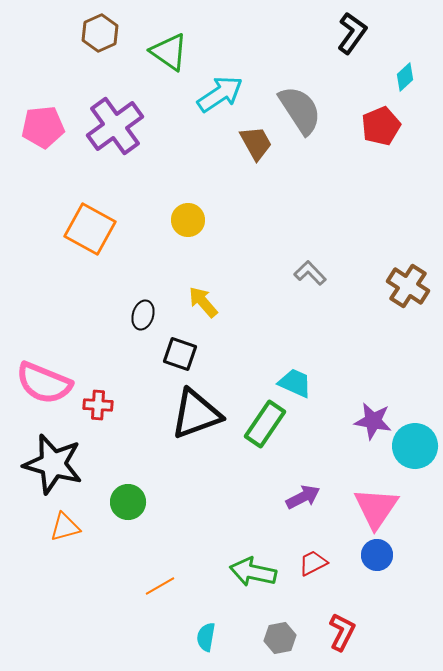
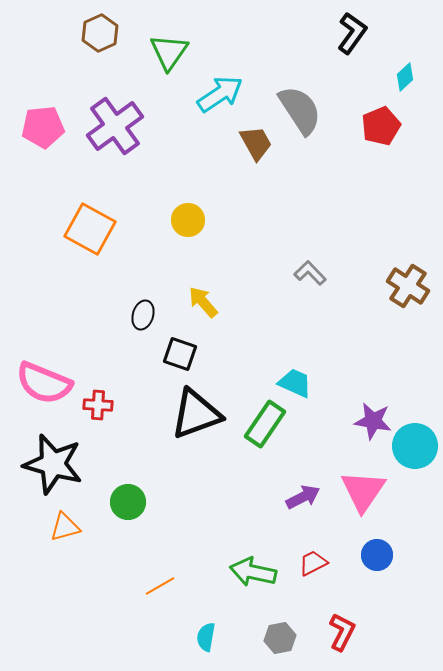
green triangle: rotated 30 degrees clockwise
pink triangle: moved 13 px left, 17 px up
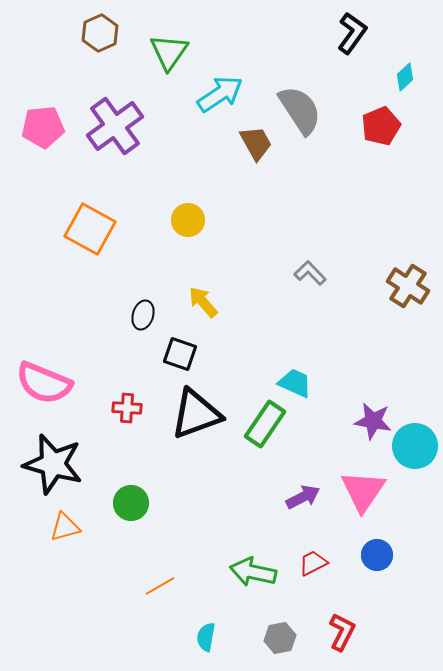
red cross: moved 29 px right, 3 px down
green circle: moved 3 px right, 1 px down
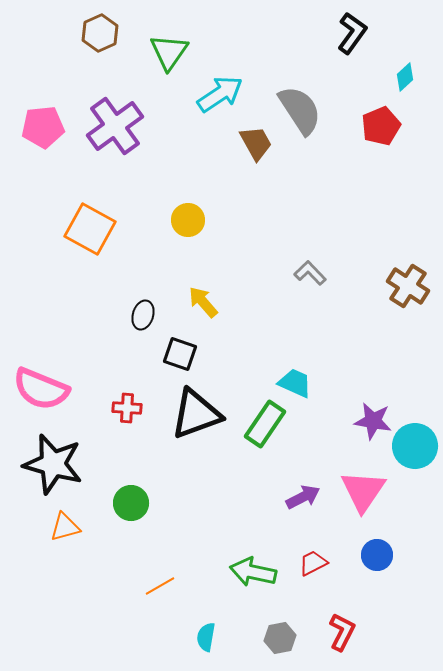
pink semicircle: moved 3 px left, 6 px down
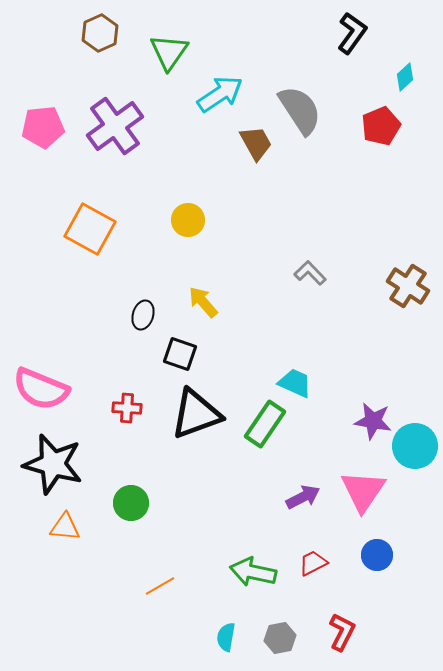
orange triangle: rotated 20 degrees clockwise
cyan semicircle: moved 20 px right
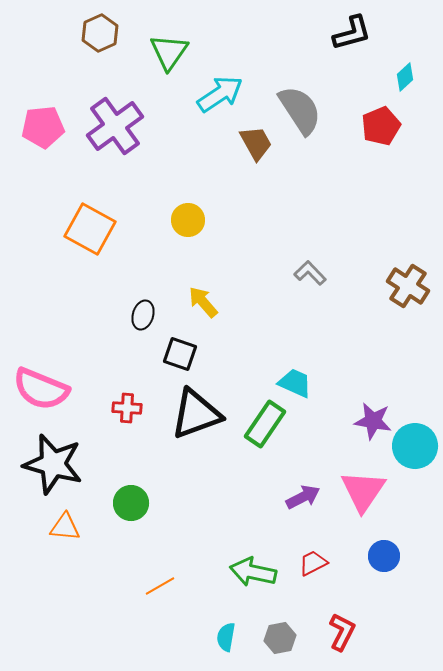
black L-shape: rotated 39 degrees clockwise
blue circle: moved 7 px right, 1 px down
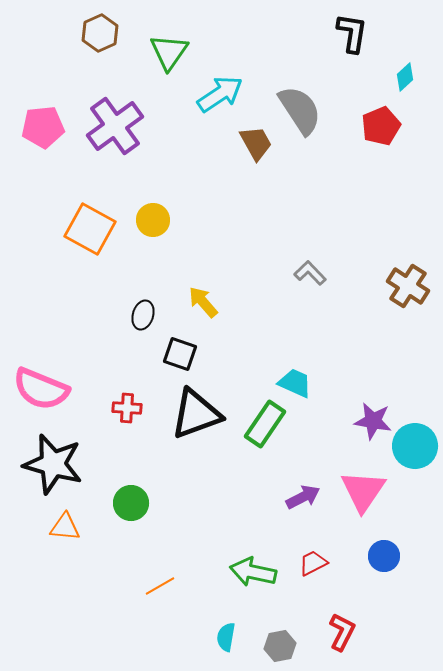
black L-shape: rotated 66 degrees counterclockwise
yellow circle: moved 35 px left
gray hexagon: moved 8 px down
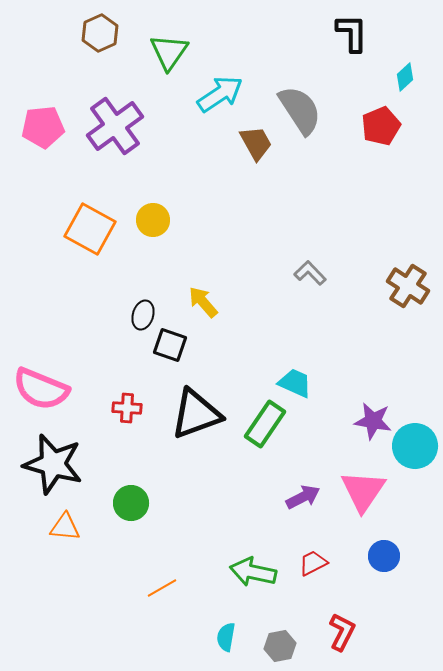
black L-shape: rotated 9 degrees counterclockwise
black square: moved 10 px left, 9 px up
orange line: moved 2 px right, 2 px down
